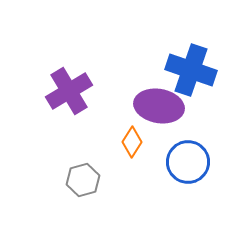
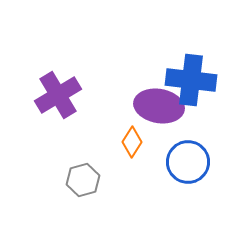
blue cross: moved 10 px down; rotated 12 degrees counterclockwise
purple cross: moved 11 px left, 4 px down
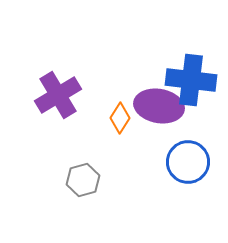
orange diamond: moved 12 px left, 24 px up
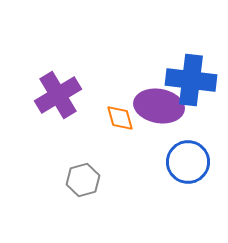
orange diamond: rotated 48 degrees counterclockwise
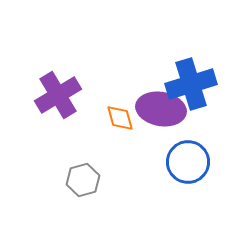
blue cross: moved 4 px down; rotated 24 degrees counterclockwise
purple ellipse: moved 2 px right, 3 px down
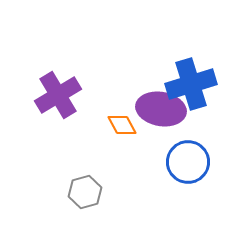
orange diamond: moved 2 px right, 7 px down; rotated 12 degrees counterclockwise
gray hexagon: moved 2 px right, 12 px down
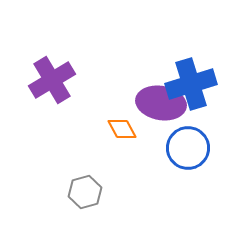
purple cross: moved 6 px left, 15 px up
purple ellipse: moved 6 px up
orange diamond: moved 4 px down
blue circle: moved 14 px up
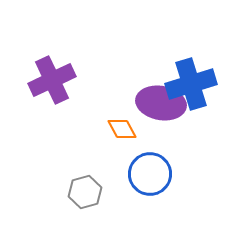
purple cross: rotated 6 degrees clockwise
blue circle: moved 38 px left, 26 px down
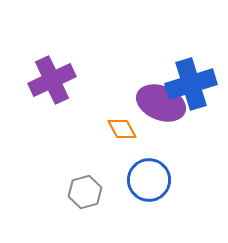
purple ellipse: rotated 12 degrees clockwise
blue circle: moved 1 px left, 6 px down
